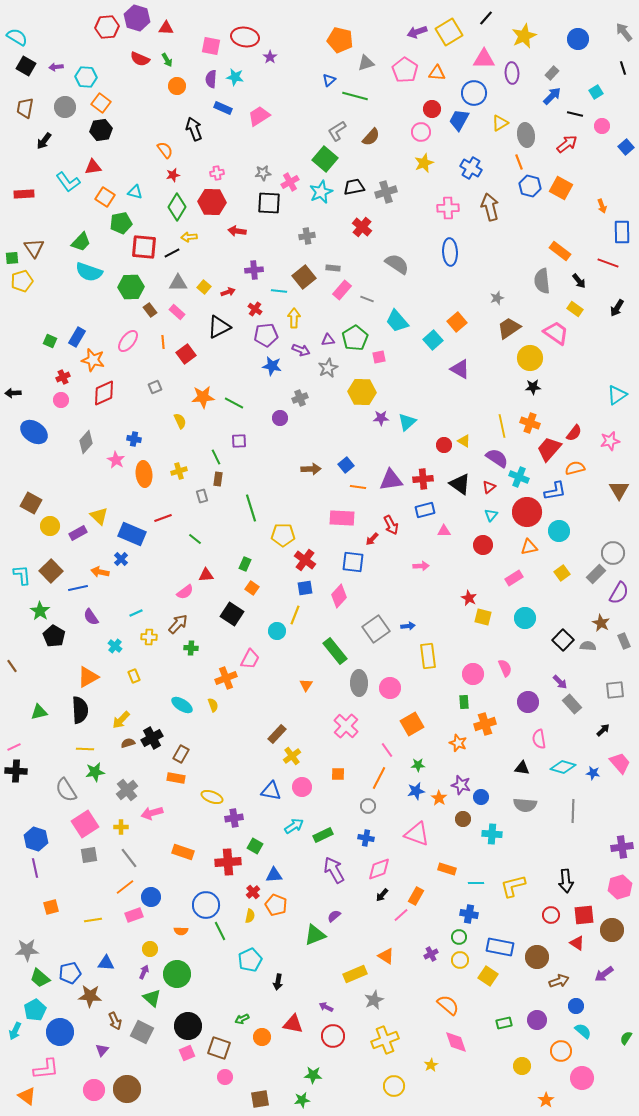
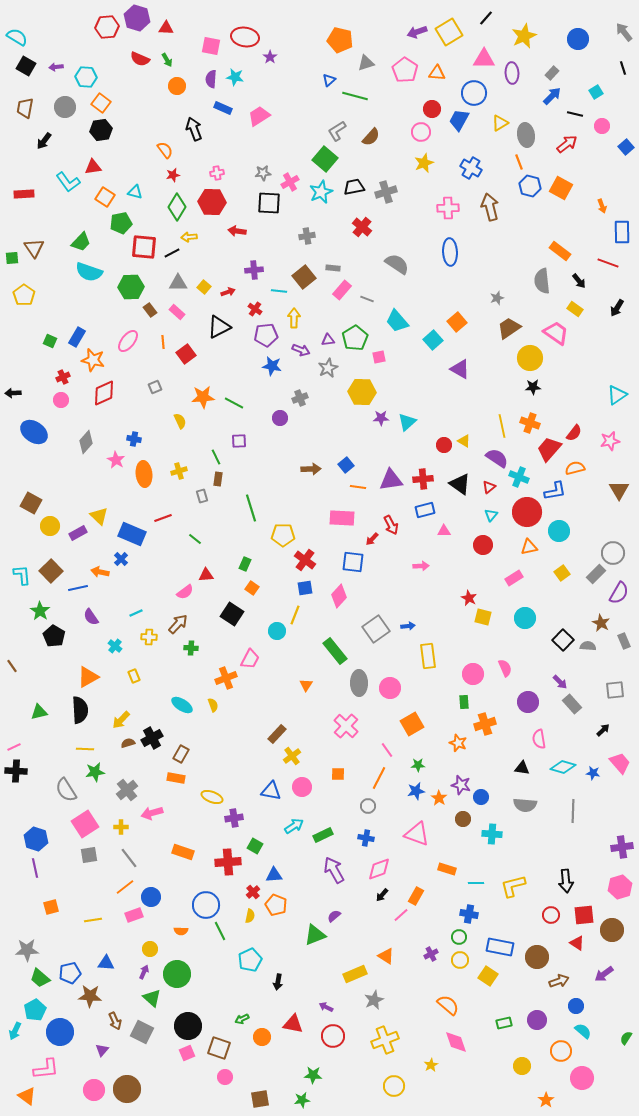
yellow pentagon at (22, 281): moved 2 px right, 14 px down; rotated 20 degrees counterclockwise
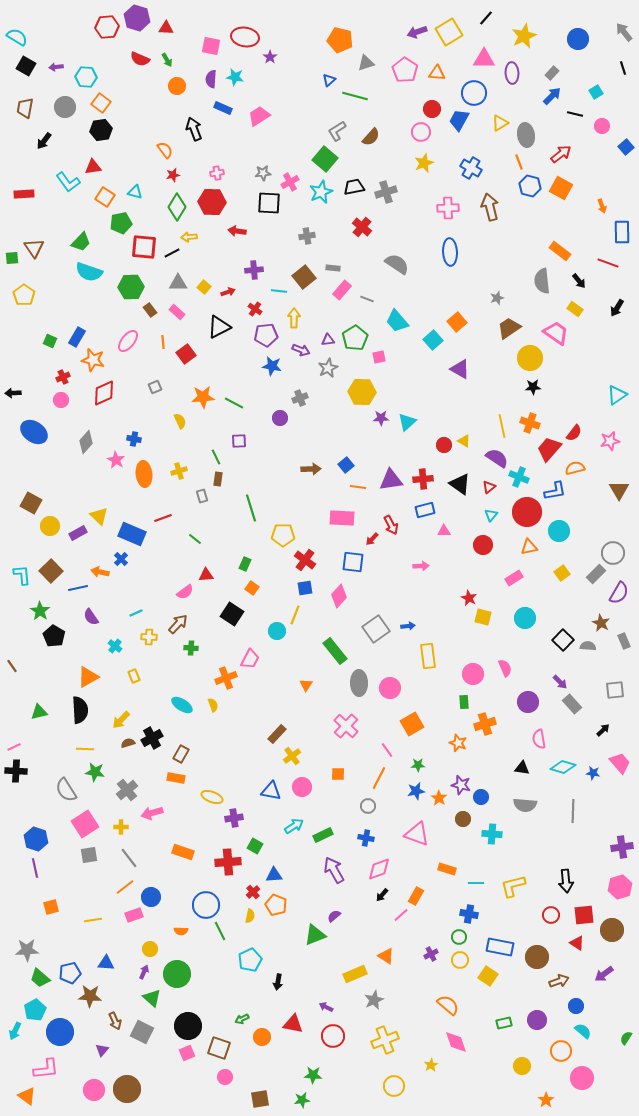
red arrow at (567, 144): moved 6 px left, 10 px down
green star at (95, 772): rotated 18 degrees clockwise
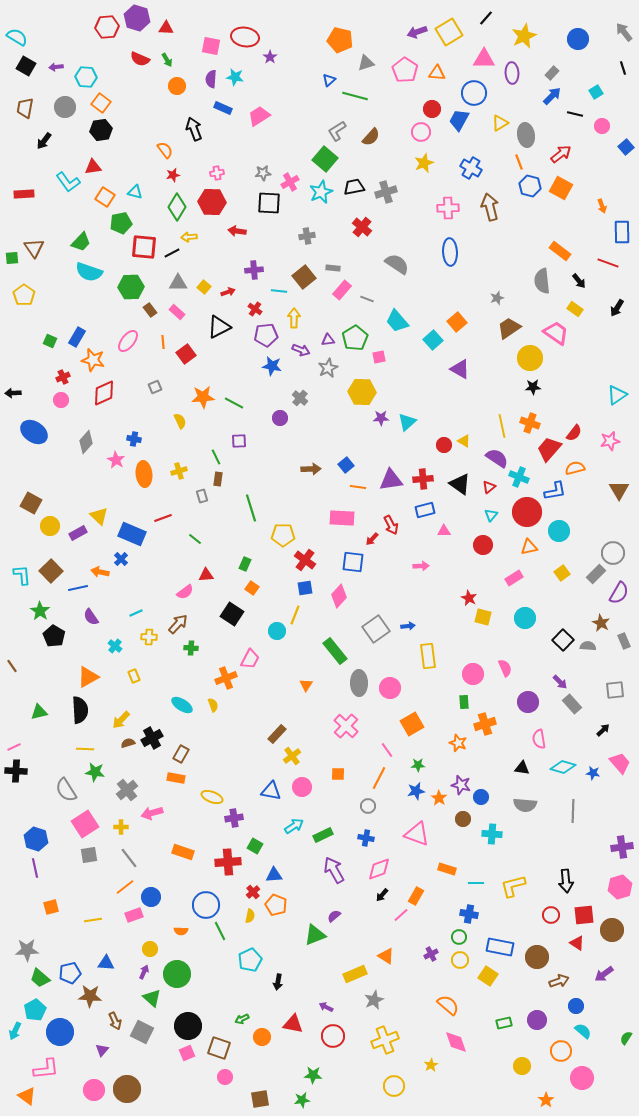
gray cross at (300, 398): rotated 28 degrees counterclockwise
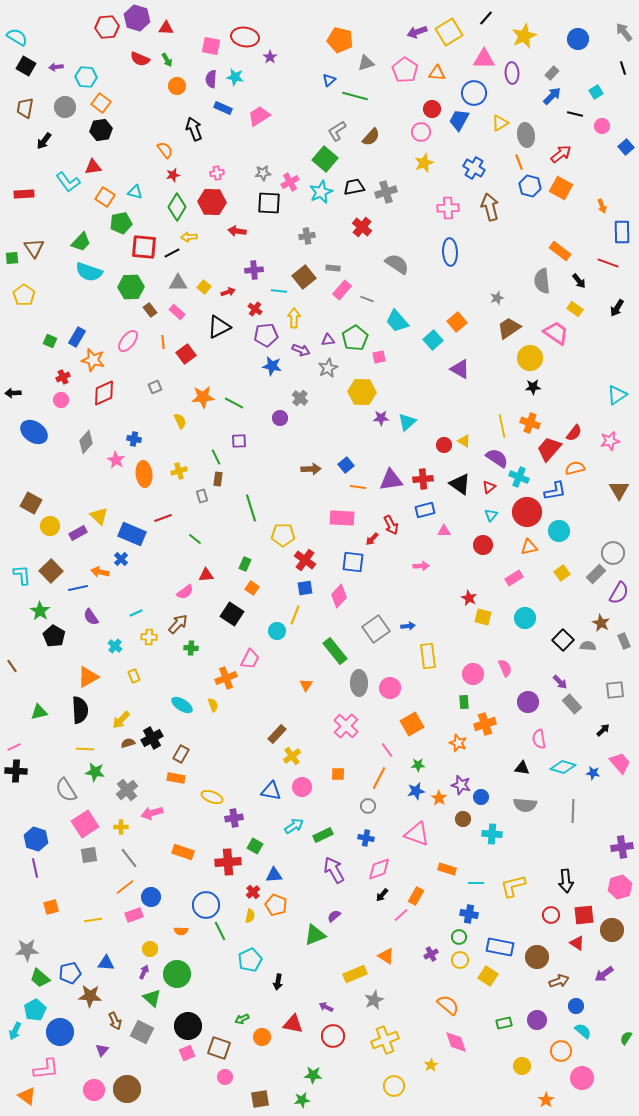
blue cross at (471, 168): moved 3 px right
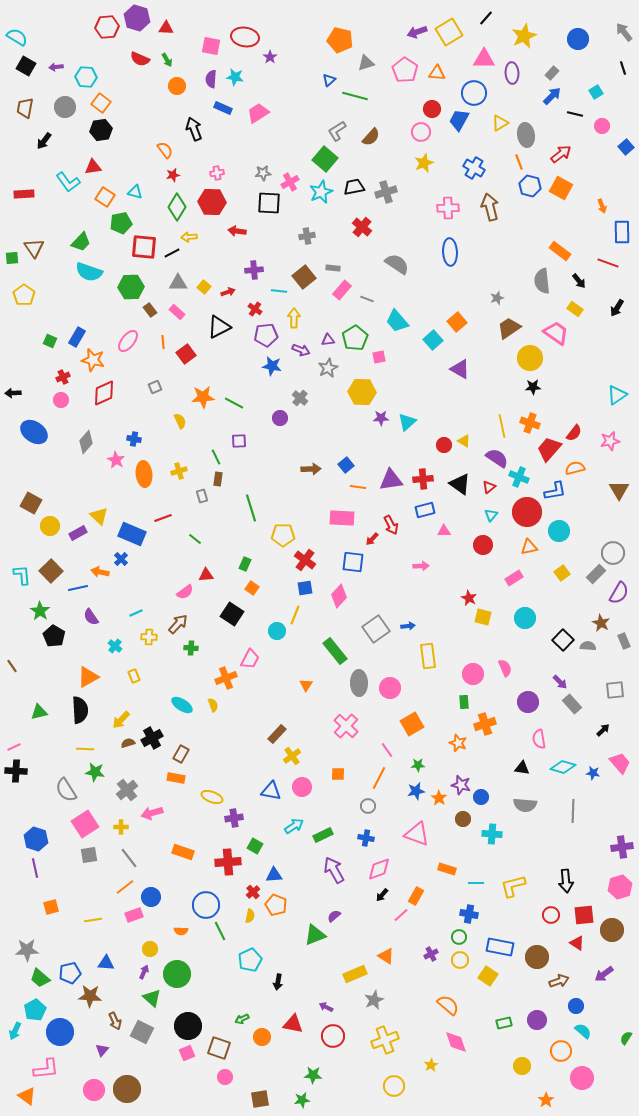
pink trapezoid at (259, 116): moved 1 px left, 3 px up
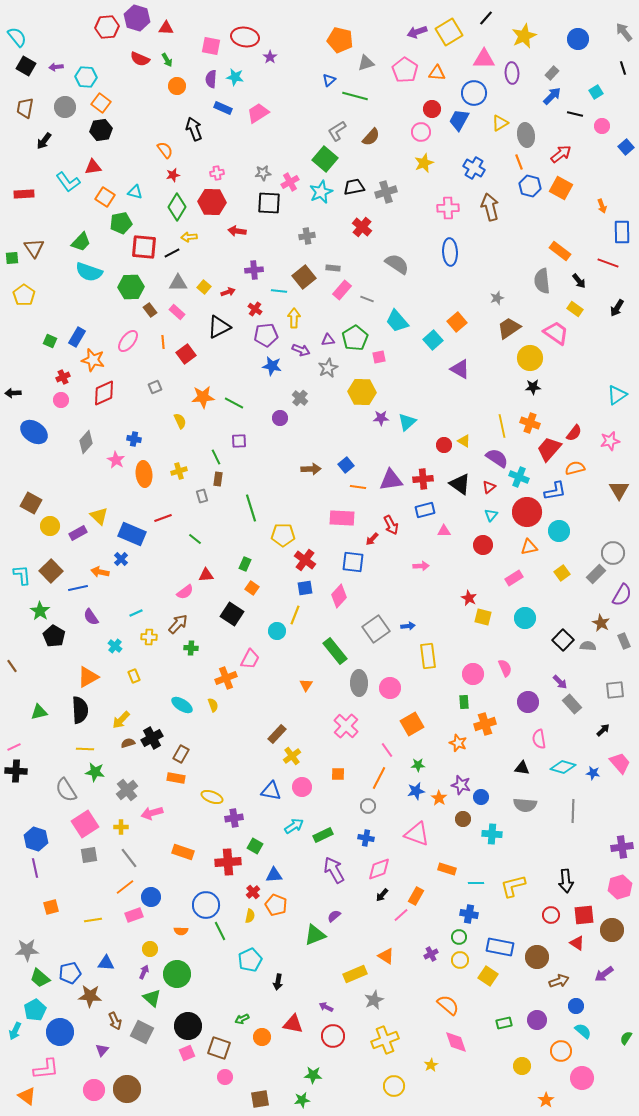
cyan semicircle at (17, 37): rotated 20 degrees clockwise
purple semicircle at (619, 593): moved 3 px right, 2 px down
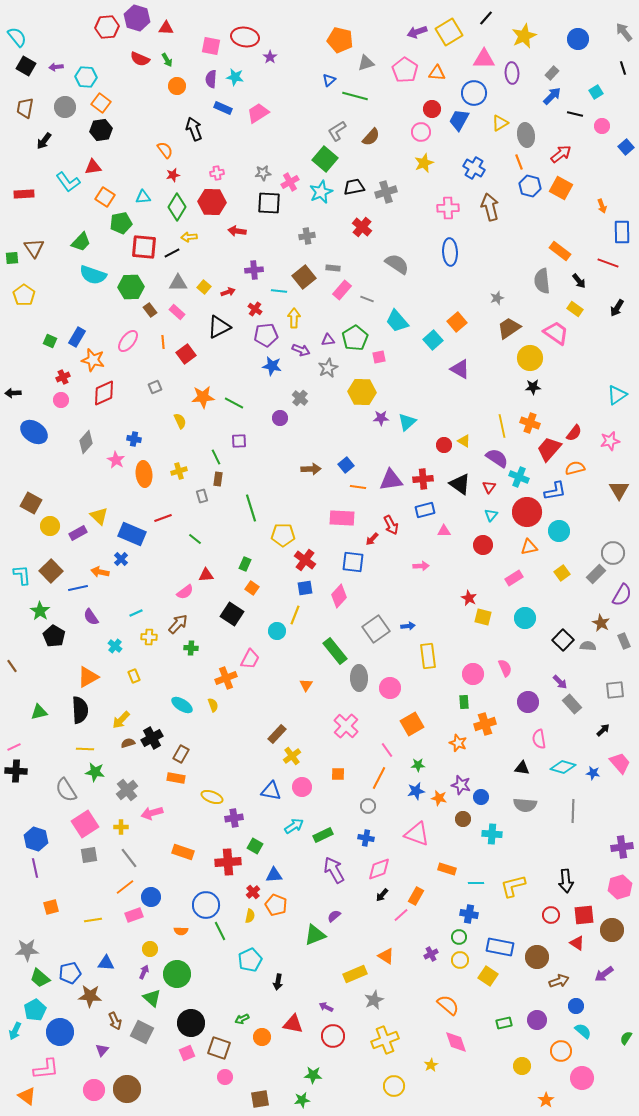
cyan triangle at (135, 192): moved 8 px right, 5 px down; rotated 21 degrees counterclockwise
cyan semicircle at (89, 272): moved 4 px right, 3 px down
red triangle at (489, 487): rotated 16 degrees counterclockwise
gray ellipse at (359, 683): moved 5 px up
orange star at (439, 798): rotated 21 degrees counterclockwise
black circle at (188, 1026): moved 3 px right, 3 px up
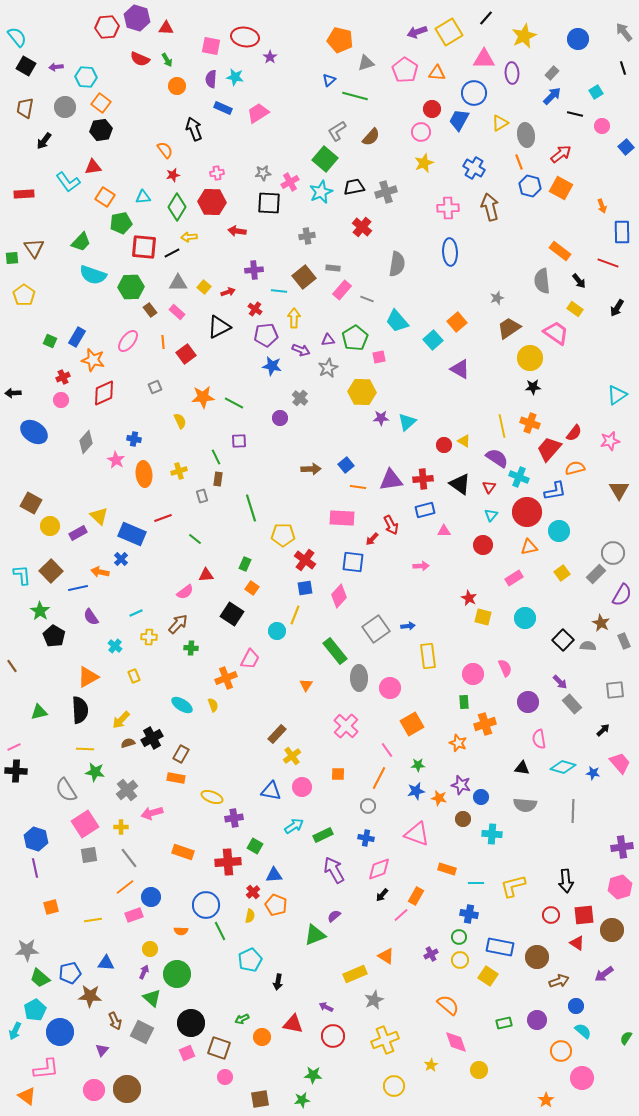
gray semicircle at (397, 264): rotated 65 degrees clockwise
yellow circle at (522, 1066): moved 43 px left, 4 px down
